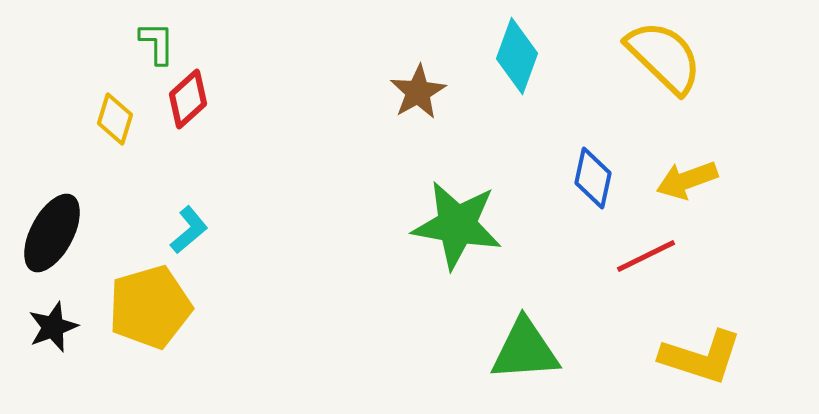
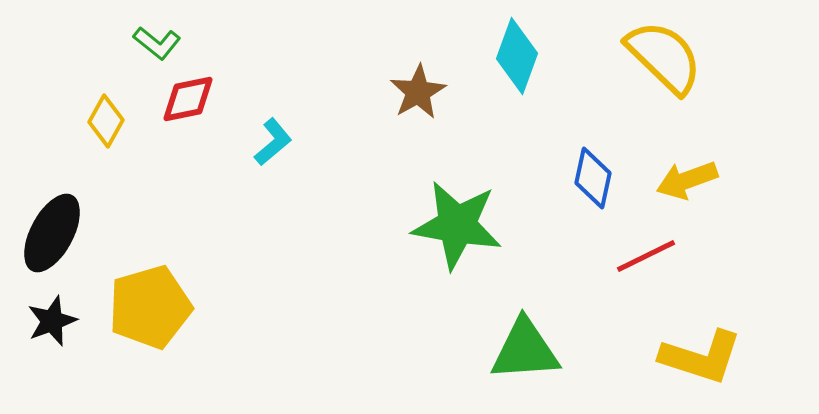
green L-shape: rotated 129 degrees clockwise
red diamond: rotated 30 degrees clockwise
yellow diamond: moved 9 px left, 2 px down; rotated 12 degrees clockwise
cyan L-shape: moved 84 px right, 88 px up
black star: moved 1 px left, 6 px up
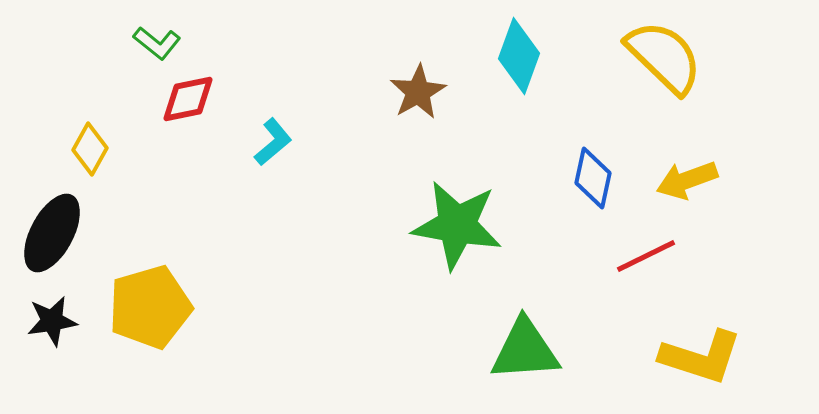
cyan diamond: moved 2 px right
yellow diamond: moved 16 px left, 28 px down
black star: rotated 12 degrees clockwise
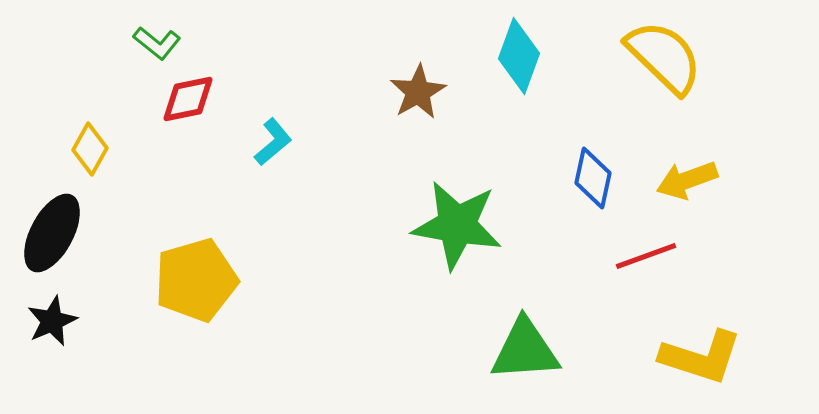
red line: rotated 6 degrees clockwise
yellow pentagon: moved 46 px right, 27 px up
black star: rotated 15 degrees counterclockwise
